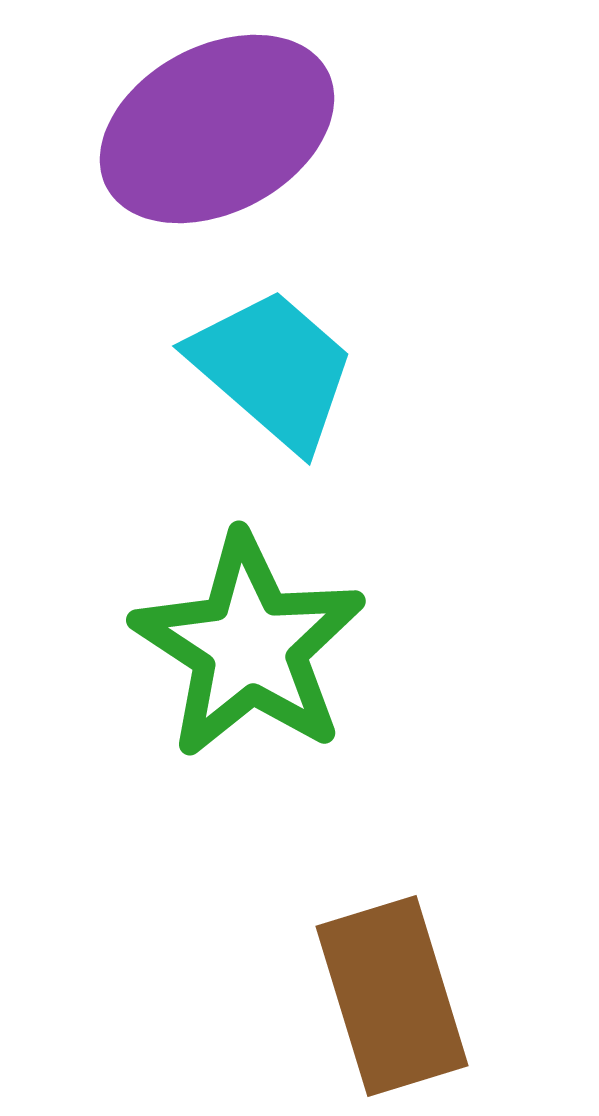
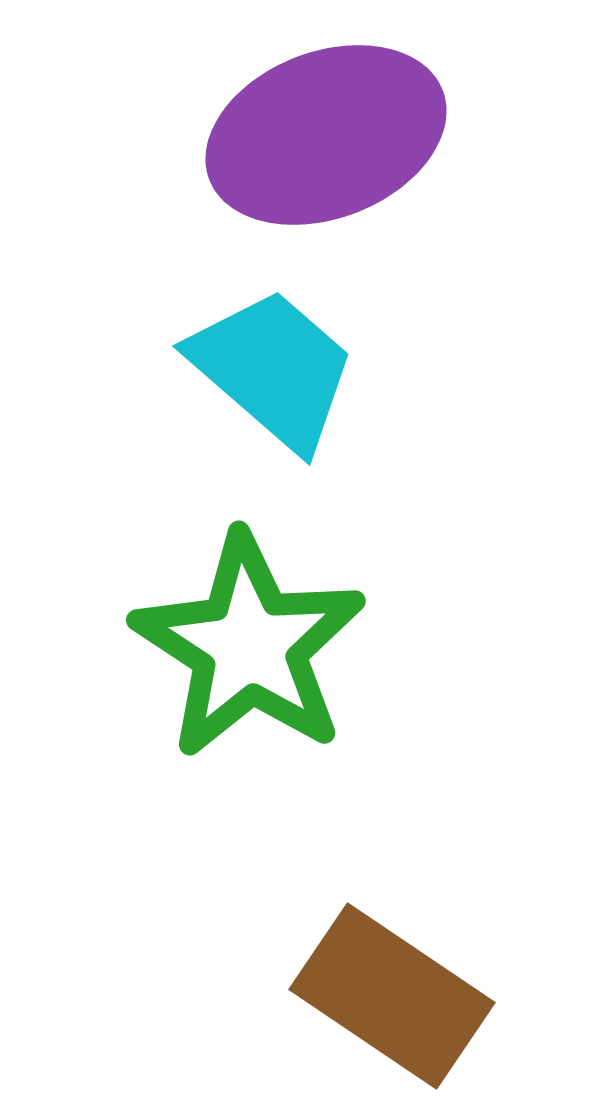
purple ellipse: moved 109 px right, 6 px down; rotated 7 degrees clockwise
brown rectangle: rotated 39 degrees counterclockwise
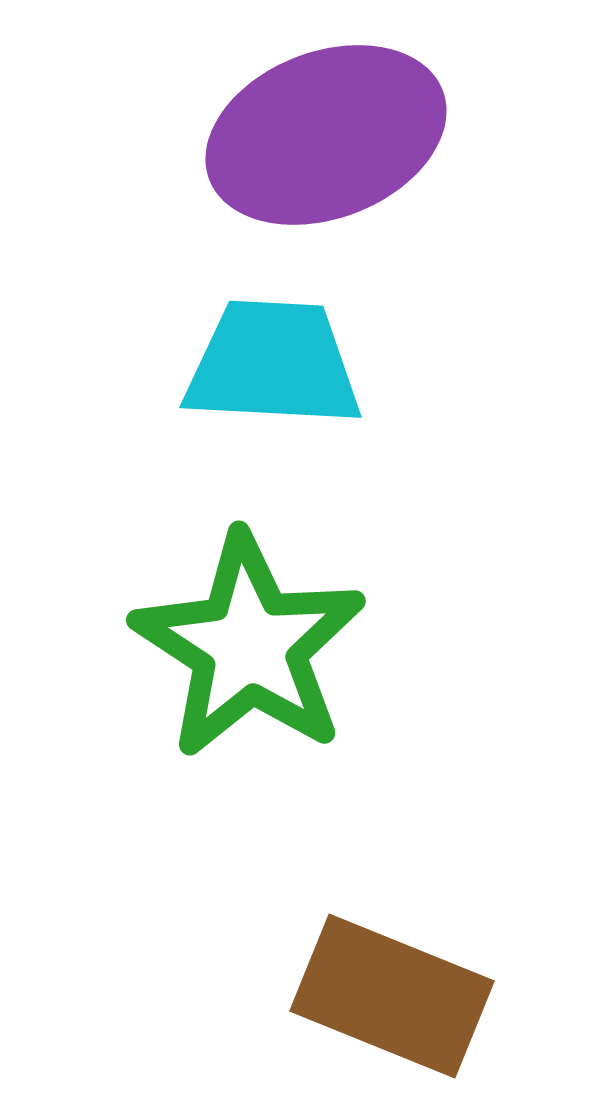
cyan trapezoid: moved 5 px up; rotated 38 degrees counterclockwise
brown rectangle: rotated 12 degrees counterclockwise
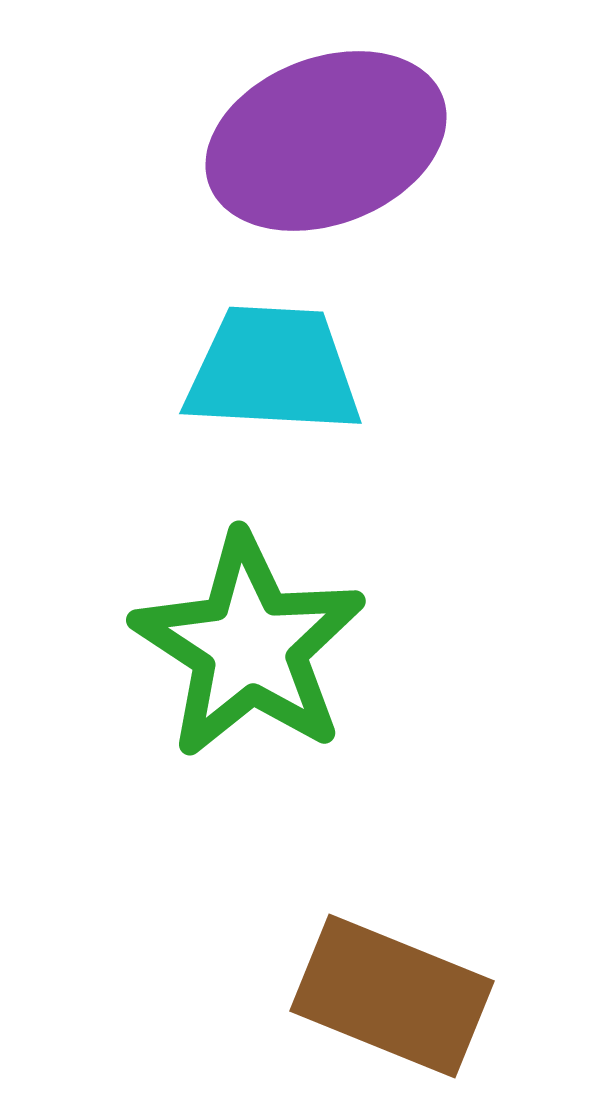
purple ellipse: moved 6 px down
cyan trapezoid: moved 6 px down
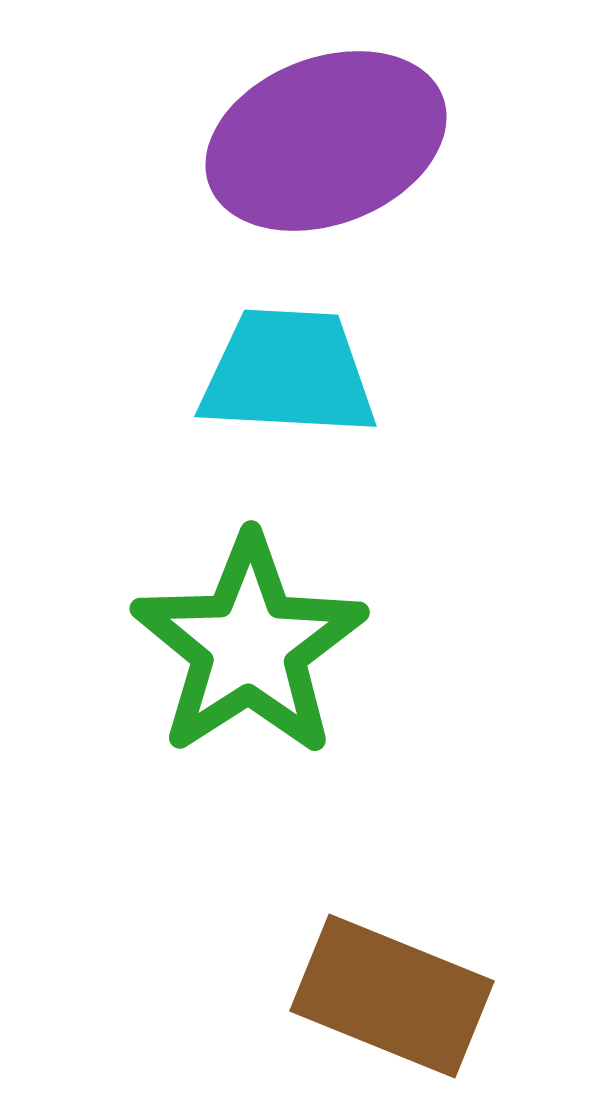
cyan trapezoid: moved 15 px right, 3 px down
green star: rotated 6 degrees clockwise
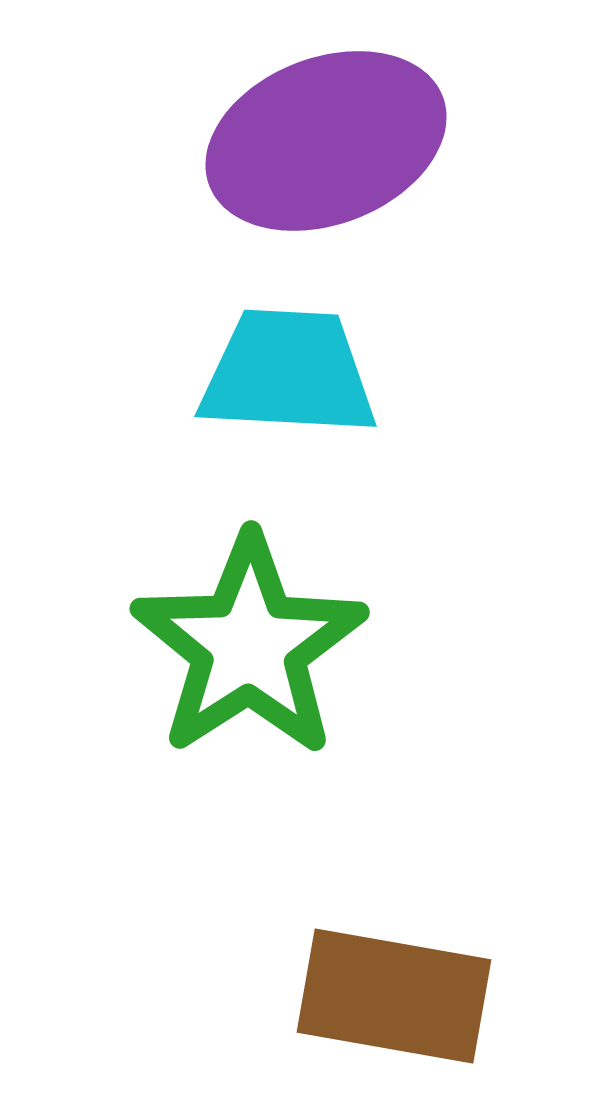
brown rectangle: moved 2 px right; rotated 12 degrees counterclockwise
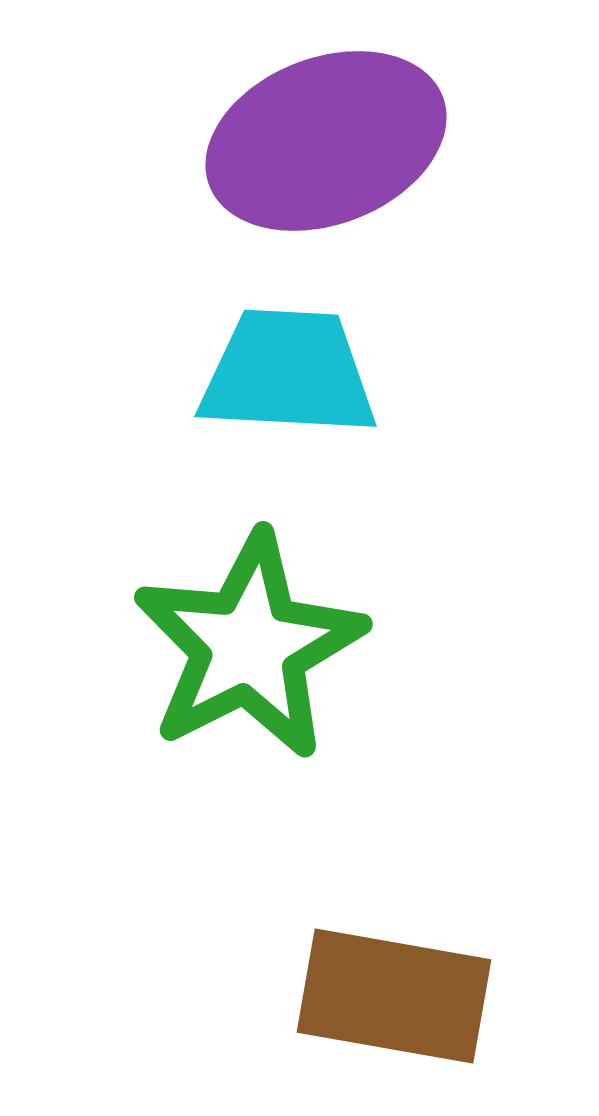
green star: rotated 6 degrees clockwise
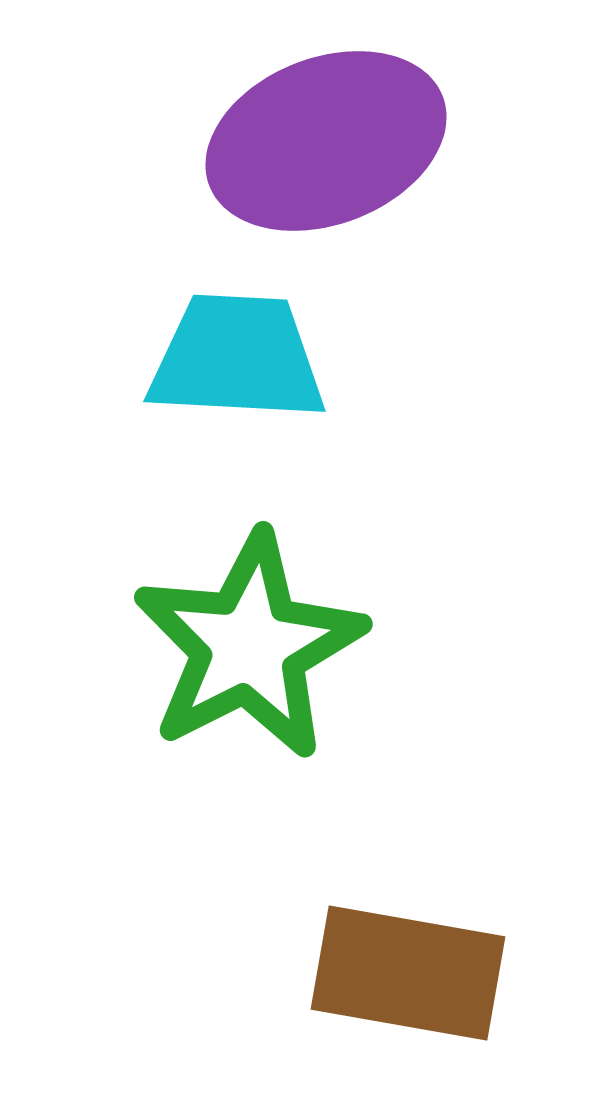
cyan trapezoid: moved 51 px left, 15 px up
brown rectangle: moved 14 px right, 23 px up
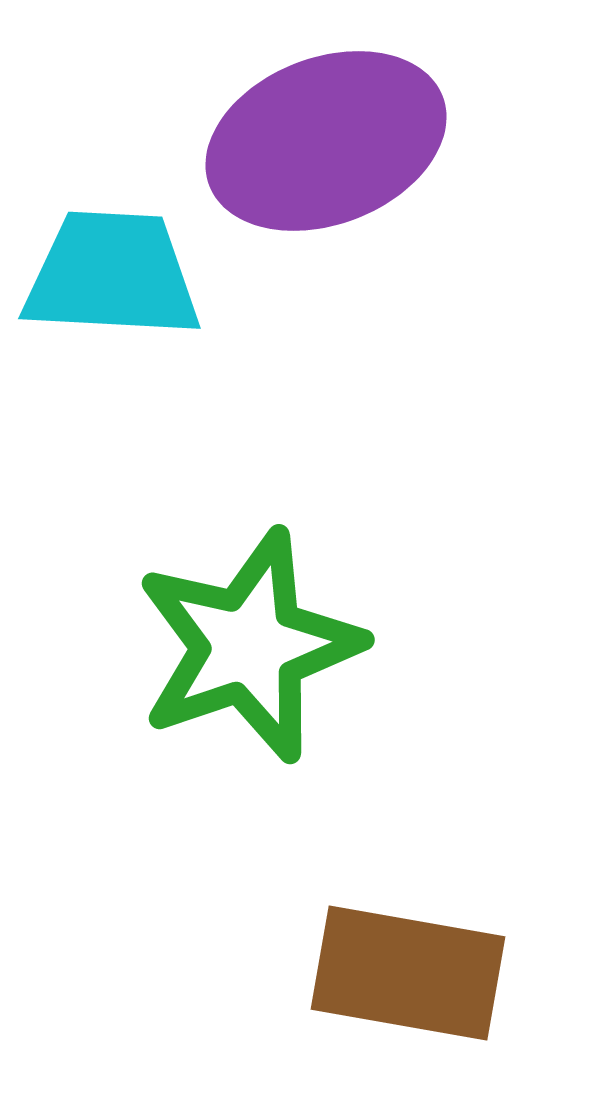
cyan trapezoid: moved 125 px left, 83 px up
green star: rotated 8 degrees clockwise
